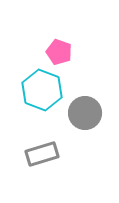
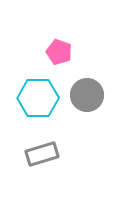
cyan hexagon: moved 4 px left, 8 px down; rotated 21 degrees counterclockwise
gray circle: moved 2 px right, 18 px up
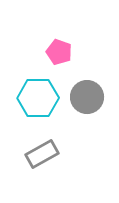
gray circle: moved 2 px down
gray rectangle: rotated 12 degrees counterclockwise
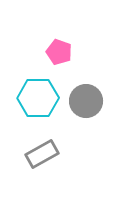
gray circle: moved 1 px left, 4 px down
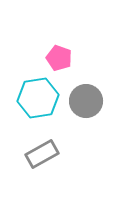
pink pentagon: moved 6 px down
cyan hexagon: rotated 9 degrees counterclockwise
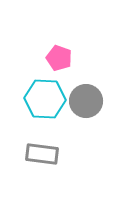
cyan hexagon: moved 7 px right, 1 px down; rotated 12 degrees clockwise
gray rectangle: rotated 36 degrees clockwise
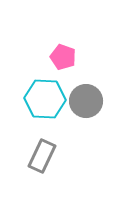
pink pentagon: moved 4 px right, 1 px up
gray rectangle: moved 2 px down; rotated 72 degrees counterclockwise
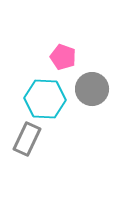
gray circle: moved 6 px right, 12 px up
gray rectangle: moved 15 px left, 17 px up
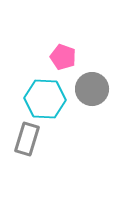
gray rectangle: rotated 8 degrees counterclockwise
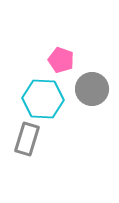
pink pentagon: moved 2 px left, 3 px down
cyan hexagon: moved 2 px left
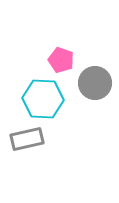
gray circle: moved 3 px right, 6 px up
gray rectangle: rotated 60 degrees clockwise
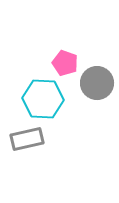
pink pentagon: moved 4 px right, 3 px down
gray circle: moved 2 px right
